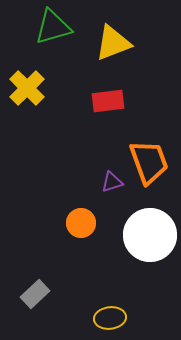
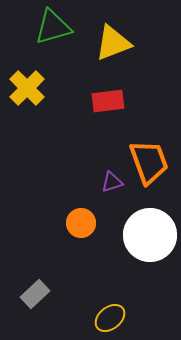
yellow ellipse: rotated 32 degrees counterclockwise
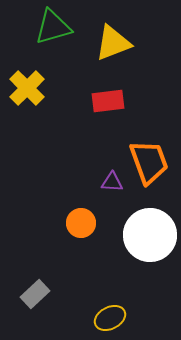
purple triangle: rotated 20 degrees clockwise
yellow ellipse: rotated 12 degrees clockwise
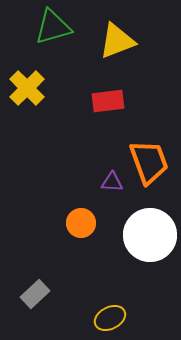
yellow triangle: moved 4 px right, 2 px up
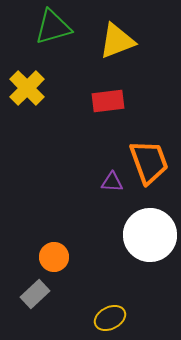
orange circle: moved 27 px left, 34 px down
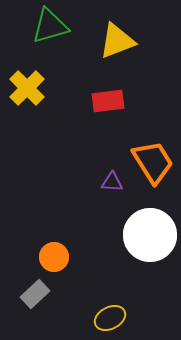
green triangle: moved 3 px left, 1 px up
orange trapezoid: moved 4 px right; rotated 12 degrees counterclockwise
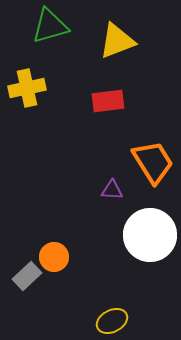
yellow cross: rotated 33 degrees clockwise
purple triangle: moved 8 px down
gray rectangle: moved 8 px left, 18 px up
yellow ellipse: moved 2 px right, 3 px down
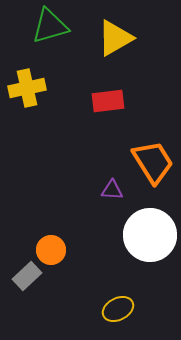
yellow triangle: moved 2 px left, 3 px up; rotated 9 degrees counterclockwise
orange circle: moved 3 px left, 7 px up
yellow ellipse: moved 6 px right, 12 px up
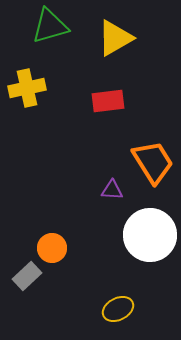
orange circle: moved 1 px right, 2 px up
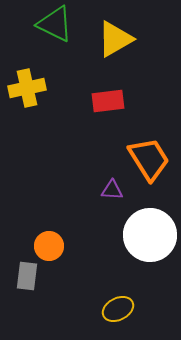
green triangle: moved 5 px right, 2 px up; rotated 42 degrees clockwise
yellow triangle: moved 1 px down
orange trapezoid: moved 4 px left, 3 px up
orange circle: moved 3 px left, 2 px up
gray rectangle: rotated 40 degrees counterclockwise
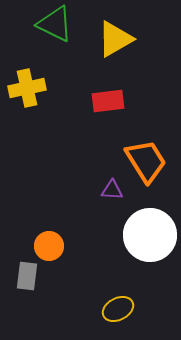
orange trapezoid: moved 3 px left, 2 px down
